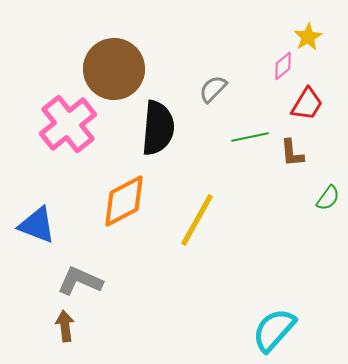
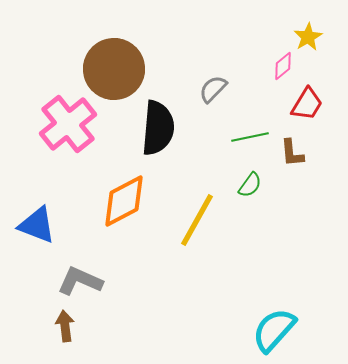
green semicircle: moved 78 px left, 13 px up
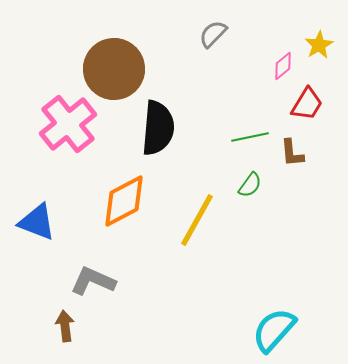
yellow star: moved 11 px right, 8 px down
gray semicircle: moved 55 px up
blue triangle: moved 3 px up
gray L-shape: moved 13 px right
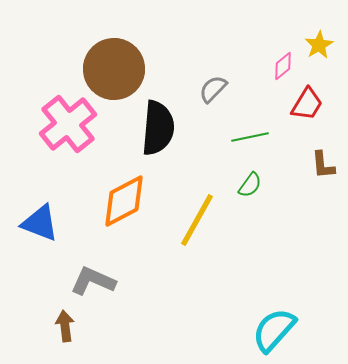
gray semicircle: moved 55 px down
brown L-shape: moved 31 px right, 12 px down
blue triangle: moved 3 px right, 1 px down
